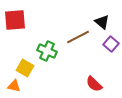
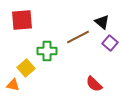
red square: moved 7 px right
purple square: moved 1 px left, 1 px up
green cross: rotated 24 degrees counterclockwise
yellow square: moved 1 px right; rotated 18 degrees clockwise
orange triangle: moved 1 px left, 1 px up
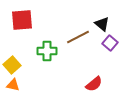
black triangle: moved 2 px down
yellow square: moved 14 px left, 3 px up
red semicircle: rotated 84 degrees counterclockwise
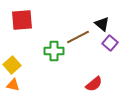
green cross: moved 7 px right
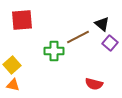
red semicircle: rotated 54 degrees clockwise
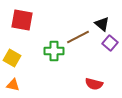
red square: rotated 15 degrees clockwise
yellow square: moved 7 px up; rotated 18 degrees counterclockwise
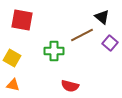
black triangle: moved 7 px up
brown line: moved 4 px right, 2 px up
red semicircle: moved 24 px left, 2 px down
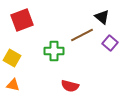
red square: rotated 30 degrees counterclockwise
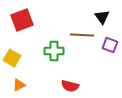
black triangle: rotated 14 degrees clockwise
brown line: rotated 30 degrees clockwise
purple square: moved 2 px down; rotated 21 degrees counterclockwise
orange triangle: moved 6 px right; rotated 40 degrees counterclockwise
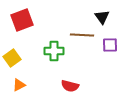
purple square: rotated 21 degrees counterclockwise
yellow square: rotated 24 degrees clockwise
